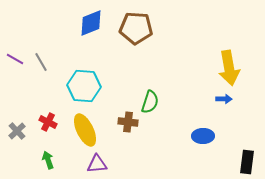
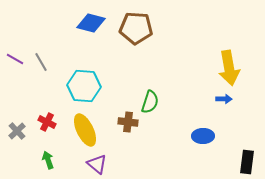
blue diamond: rotated 36 degrees clockwise
red cross: moved 1 px left
purple triangle: rotated 45 degrees clockwise
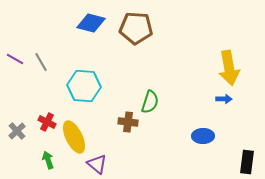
yellow ellipse: moved 11 px left, 7 px down
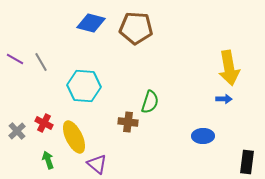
red cross: moved 3 px left, 1 px down
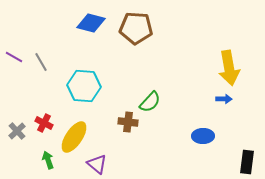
purple line: moved 1 px left, 2 px up
green semicircle: rotated 25 degrees clockwise
yellow ellipse: rotated 60 degrees clockwise
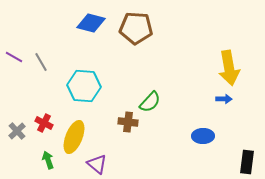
yellow ellipse: rotated 12 degrees counterclockwise
